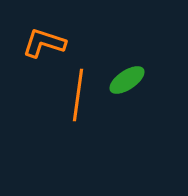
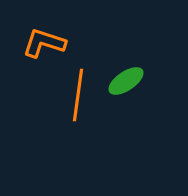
green ellipse: moved 1 px left, 1 px down
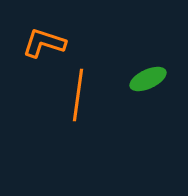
green ellipse: moved 22 px right, 2 px up; rotated 9 degrees clockwise
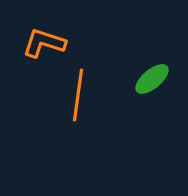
green ellipse: moved 4 px right; rotated 15 degrees counterclockwise
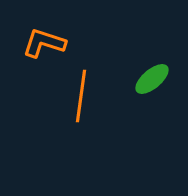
orange line: moved 3 px right, 1 px down
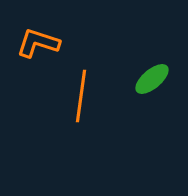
orange L-shape: moved 6 px left
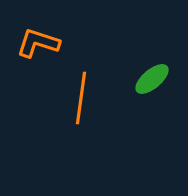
orange line: moved 2 px down
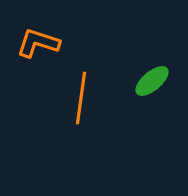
green ellipse: moved 2 px down
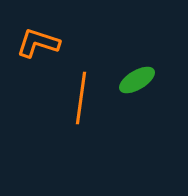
green ellipse: moved 15 px left, 1 px up; rotated 9 degrees clockwise
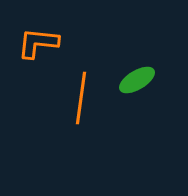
orange L-shape: rotated 12 degrees counterclockwise
